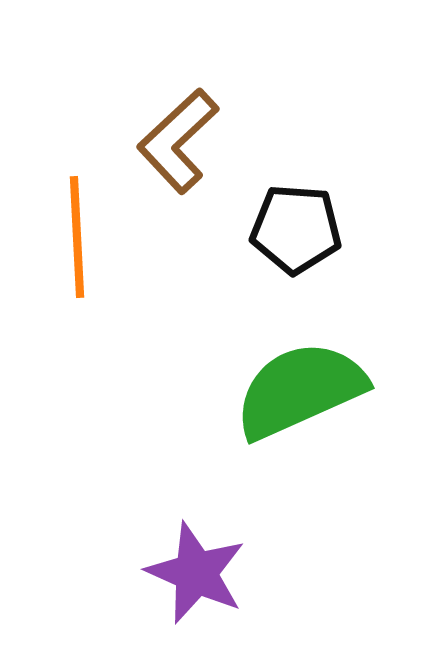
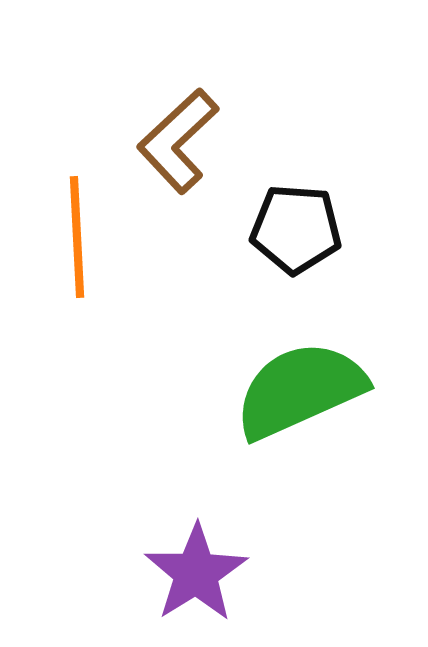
purple star: rotated 16 degrees clockwise
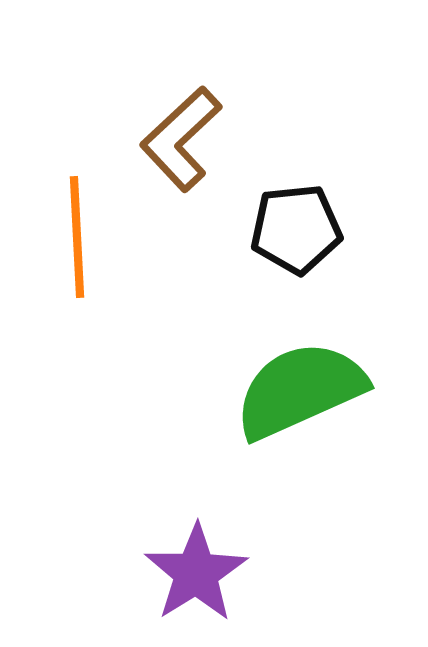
brown L-shape: moved 3 px right, 2 px up
black pentagon: rotated 10 degrees counterclockwise
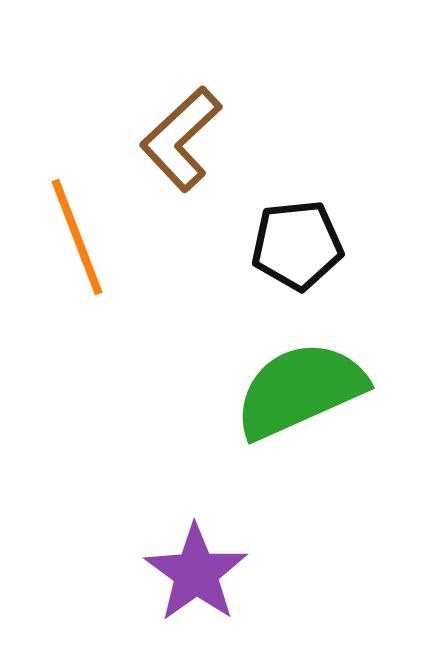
black pentagon: moved 1 px right, 16 px down
orange line: rotated 18 degrees counterclockwise
purple star: rotated 4 degrees counterclockwise
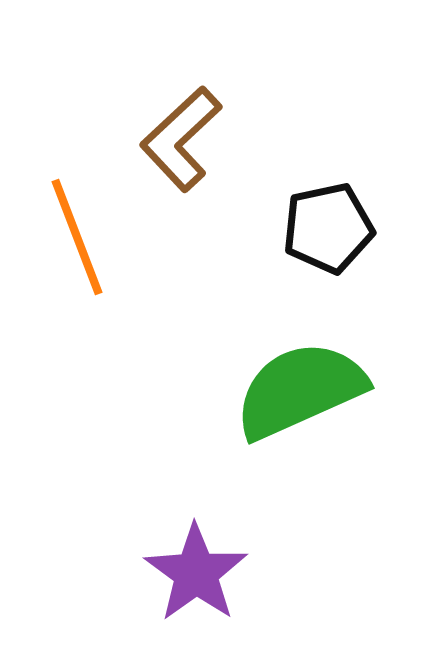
black pentagon: moved 31 px right, 17 px up; rotated 6 degrees counterclockwise
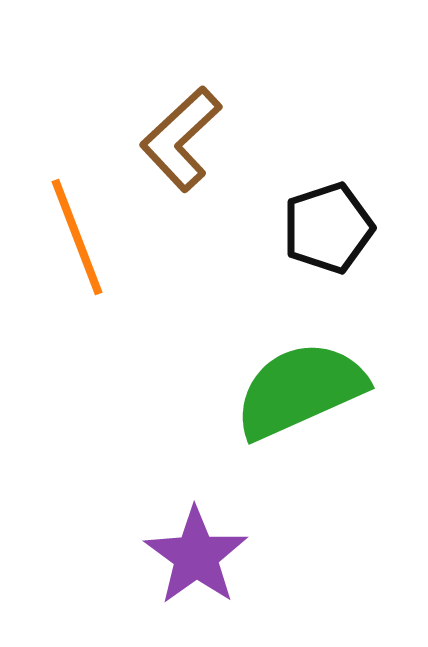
black pentagon: rotated 6 degrees counterclockwise
purple star: moved 17 px up
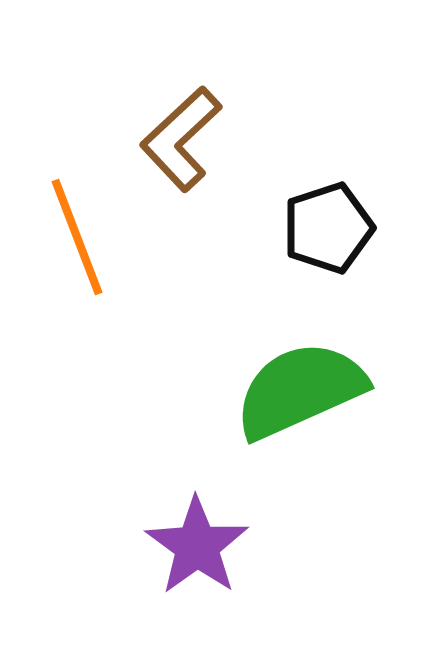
purple star: moved 1 px right, 10 px up
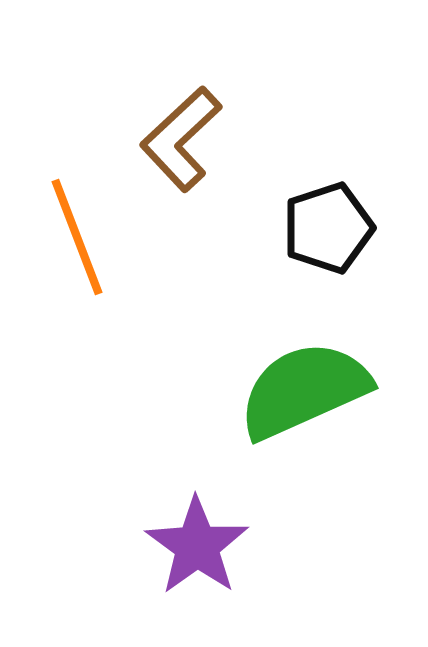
green semicircle: moved 4 px right
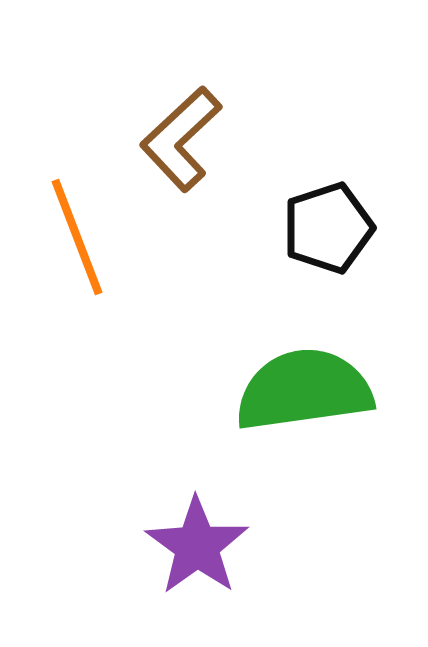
green semicircle: rotated 16 degrees clockwise
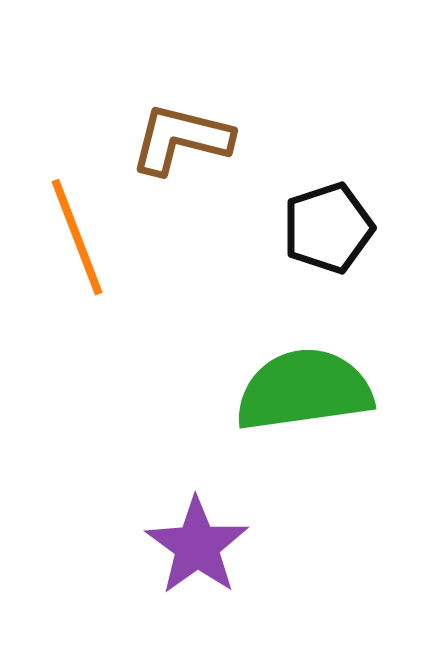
brown L-shape: rotated 57 degrees clockwise
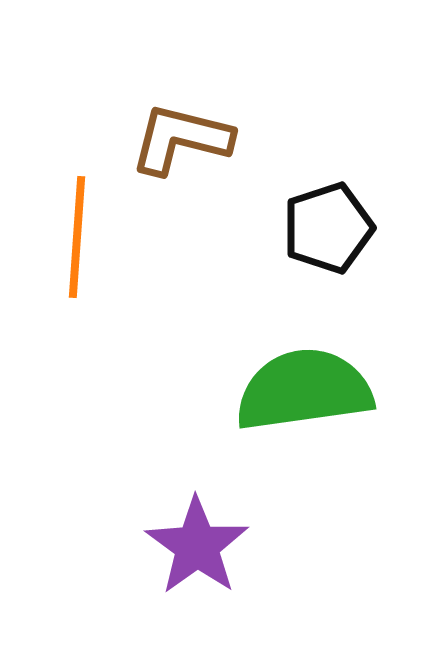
orange line: rotated 25 degrees clockwise
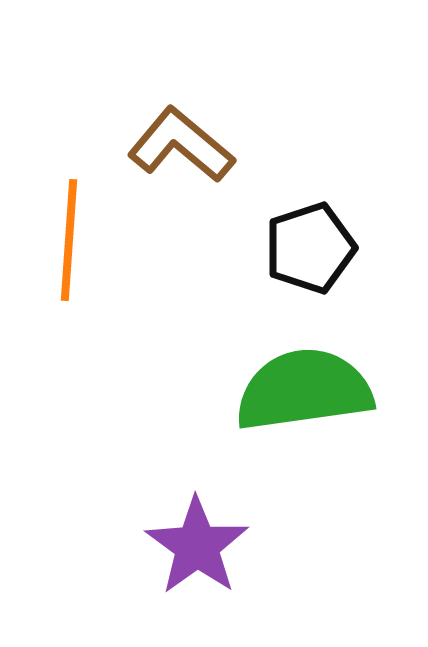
brown L-shape: moved 6 px down; rotated 26 degrees clockwise
black pentagon: moved 18 px left, 20 px down
orange line: moved 8 px left, 3 px down
